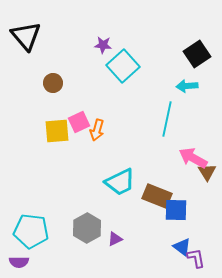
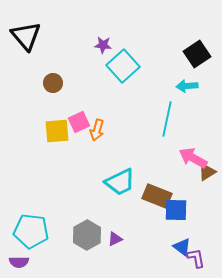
brown triangle: rotated 30 degrees clockwise
gray hexagon: moved 7 px down
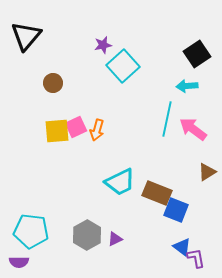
black triangle: rotated 20 degrees clockwise
purple star: rotated 18 degrees counterclockwise
pink square: moved 3 px left, 5 px down
pink arrow: moved 29 px up; rotated 8 degrees clockwise
brown rectangle: moved 3 px up
blue square: rotated 20 degrees clockwise
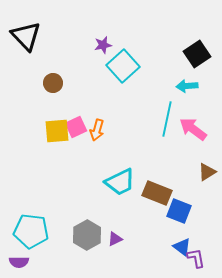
black triangle: rotated 24 degrees counterclockwise
blue square: moved 3 px right, 1 px down
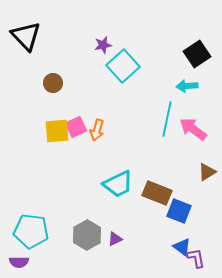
cyan trapezoid: moved 2 px left, 2 px down
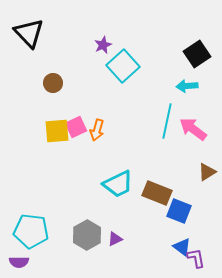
black triangle: moved 3 px right, 3 px up
purple star: rotated 12 degrees counterclockwise
cyan line: moved 2 px down
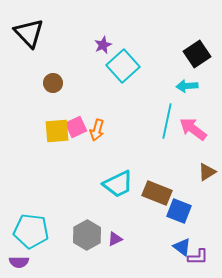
purple L-shape: moved 2 px right, 1 px up; rotated 100 degrees clockwise
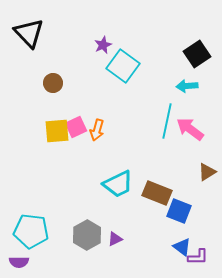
cyan square: rotated 12 degrees counterclockwise
pink arrow: moved 3 px left
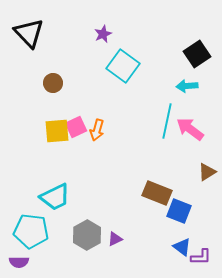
purple star: moved 11 px up
cyan trapezoid: moved 63 px left, 13 px down
purple L-shape: moved 3 px right
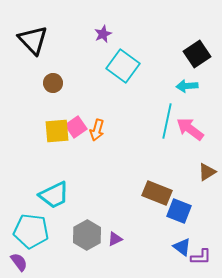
black triangle: moved 4 px right, 7 px down
pink square: rotated 10 degrees counterclockwise
cyan trapezoid: moved 1 px left, 2 px up
purple semicircle: rotated 126 degrees counterclockwise
